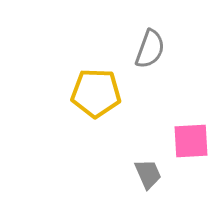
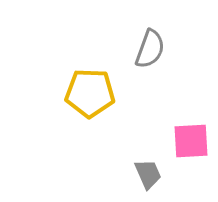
yellow pentagon: moved 6 px left
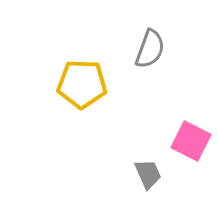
yellow pentagon: moved 8 px left, 9 px up
pink square: rotated 30 degrees clockwise
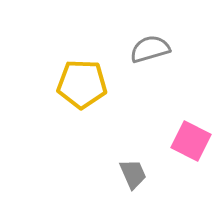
gray semicircle: rotated 126 degrees counterclockwise
gray trapezoid: moved 15 px left
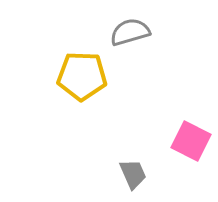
gray semicircle: moved 20 px left, 17 px up
yellow pentagon: moved 8 px up
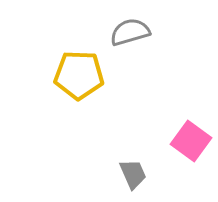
yellow pentagon: moved 3 px left, 1 px up
pink square: rotated 9 degrees clockwise
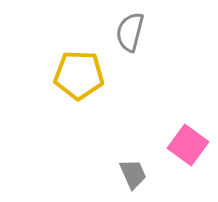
gray semicircle: rotated 60 degrees counterclockwise
pink square: moved 3 px left, 4 px down
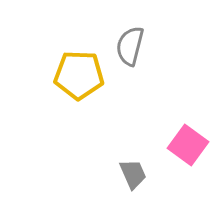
gray semicircle: moved 14 px down
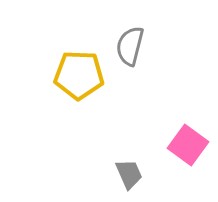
gray trapezoid: moved 4 px left
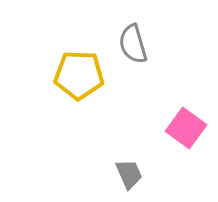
gray semicircle: moved 3 px right, 2 px up; rotated 30 degrees counterclockwise
pink square: moved 2 px left, 17 px up
